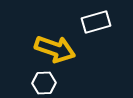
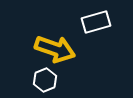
white hexagon: moved 1 px right, 3 px up; rotated 20 degrees counterclockwise
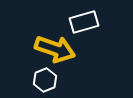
white rectangle: moved 12 px left
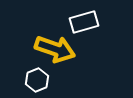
white hexagon: moved 8 px left
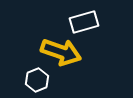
yellow arrow: moved 6 px right, 3 px down
